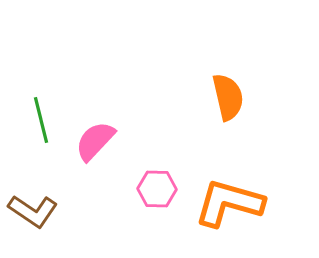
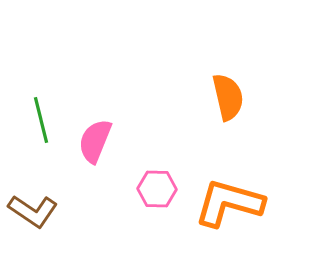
pink semicircle: rotated 21 degrees counterclockwise
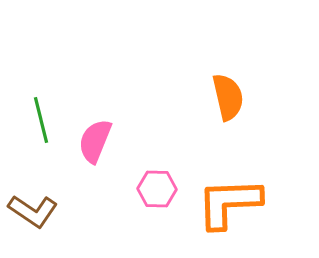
orange L-shape: rotated 18 degrees counterclockwise
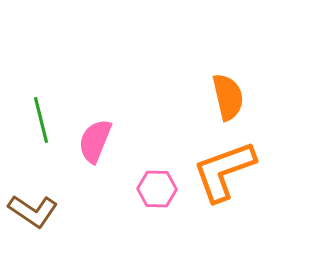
orange L-shape: moved 5 px left, 32 px up; rotated 18 degrees counterclockwise
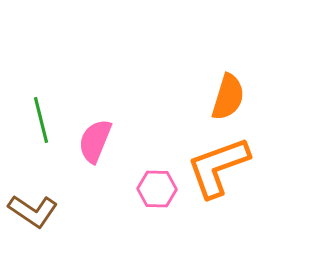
orange semicircle: rotated 30 degrees clockwise
orange L-shape: moved 6 px left, 4 px up
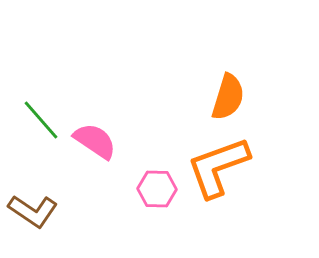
green line: rotated 27 degrees counterclockwise
pink semicircle: rotated 102 degrees clockwise
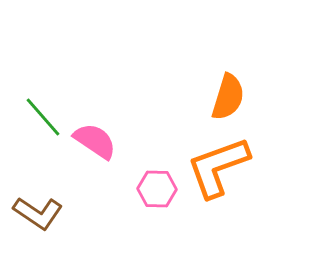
green line: moved 2 px right, 3 px up
brown L-shape: moved 5 px right, 2 px down
